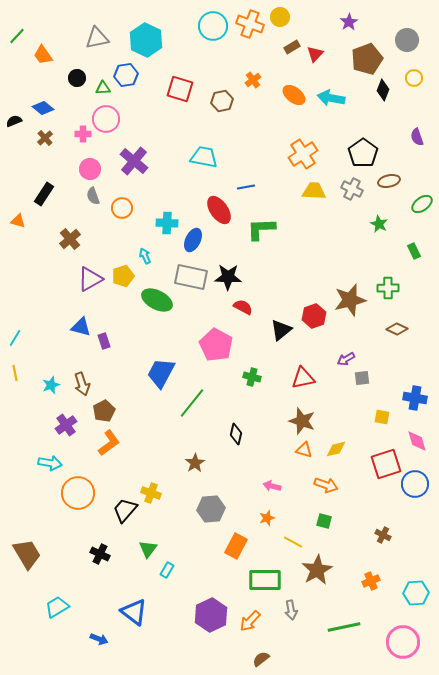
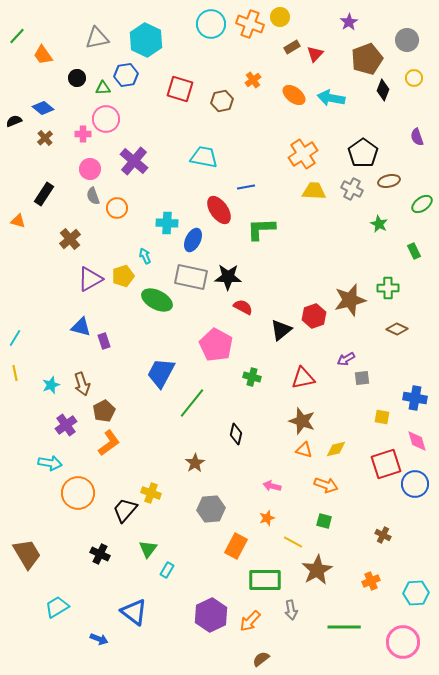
cyan circle at (213, 26): moved 2 px left, 2 px up
orange circle at (122, 208): moved 5 px left
green line at (344, 627): rotated 12 degrees clockwise
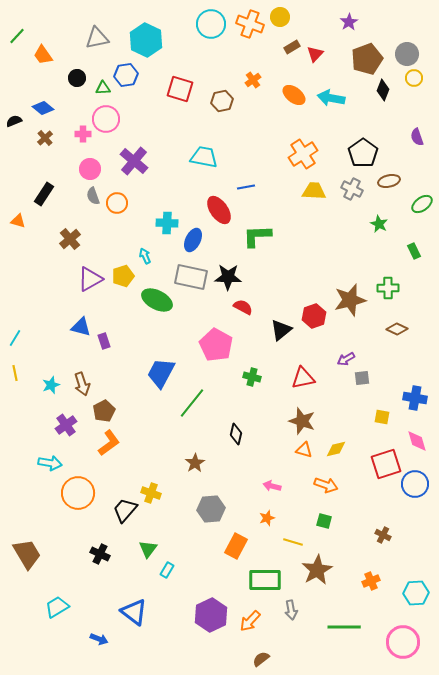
gray circle at (407, 40): moved 14 px down
orange circle at (117, 208): moved 5 px up
green L-shape at (261, 229): moved 4 px left, 7 px down
yellow line at (293, 542): rotated 12 degrees counterclockwise
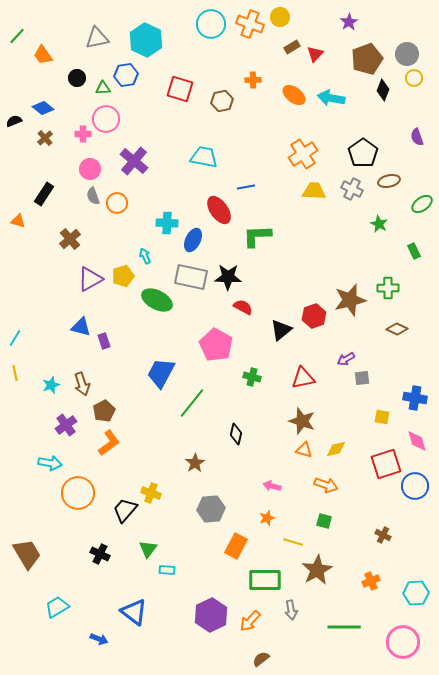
orange cross at (253, 80): rotated 35 degrees clockwise
blue circle at (415, 484): moved 2 px down
cyan rectangle at (167, 570): rotated 63 degrees clockwise
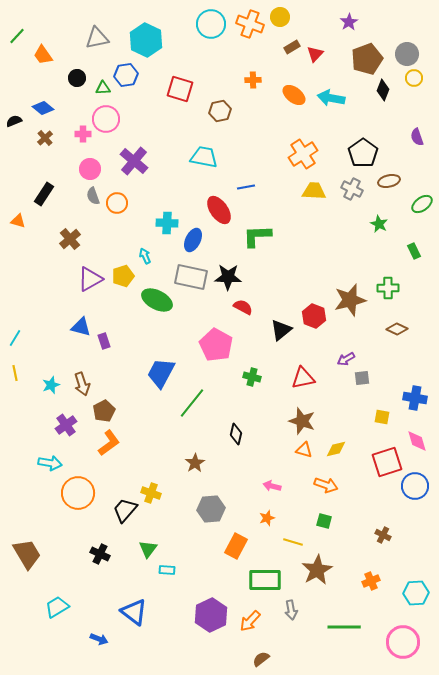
brown hexagon at (222, 101): moved 2 px left, 10 px down
red hexagon at (314, 316): rotated 20 degrees counterclockwise
red square at (386, 464): moved 1 px right, 2 px up
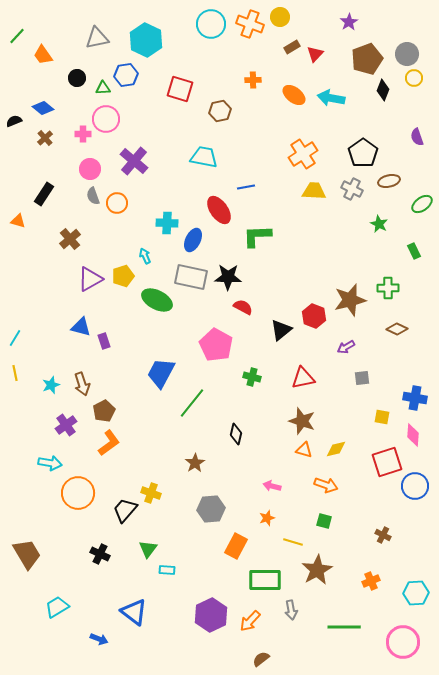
purple arrow at (346, 359): moved 12 px up
pink diamond at (417, 441): moved 4 px left, 6 px up; rotated 20 degrees clockwise
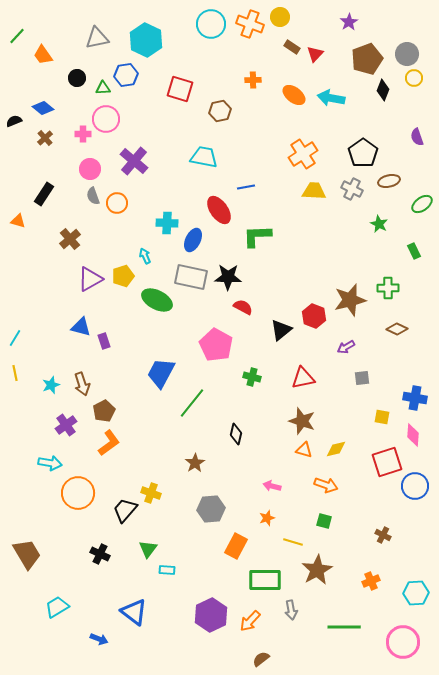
brown rectangle at (292, 47): rotated 63 degrees clockwise
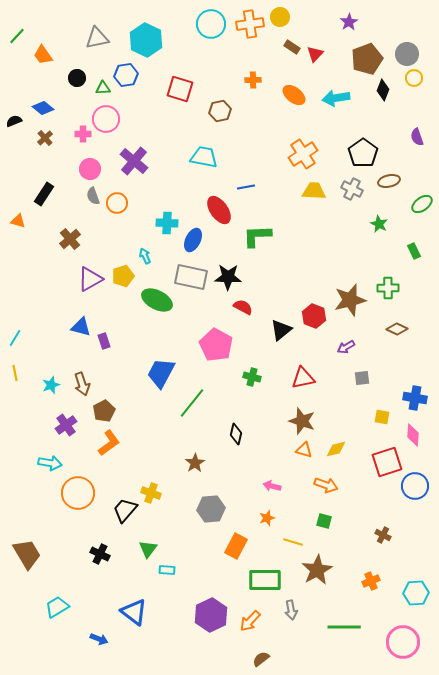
orange cross at (250, 24): rotated 28 degrees counterclockwise
cyan arrow at (331, 98): moved 5 px right; rotated 20 degrees counterclockwise
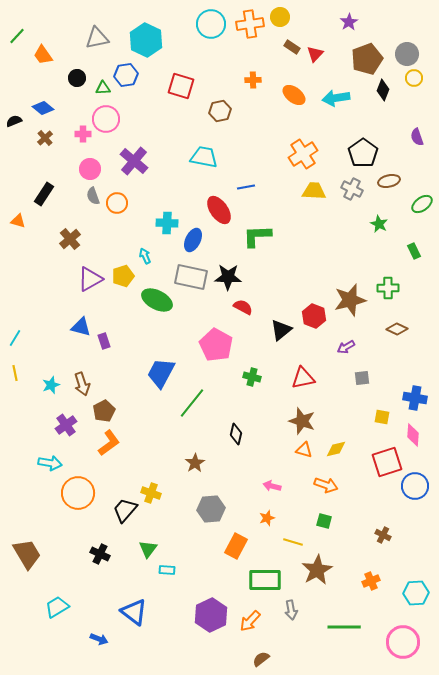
red square at (180, 89): moved 1 px right, 3 px up
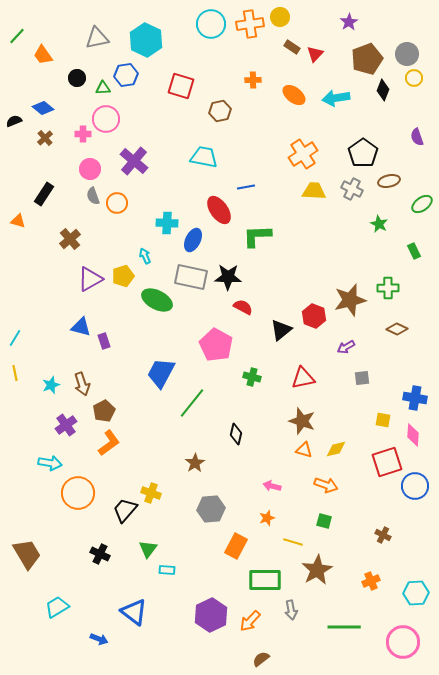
yellow square at (382, 417): moved 1 px right, 3 px down
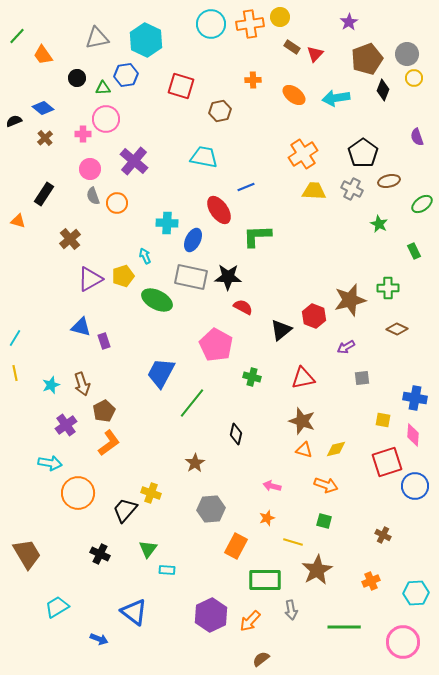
blue line at (246, 187): rotated 12 degrees counterclockwise
